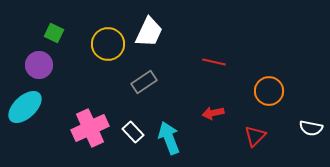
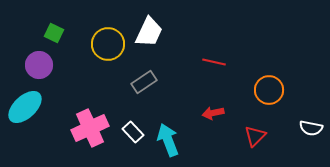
orange circle: moved 1 px up
cyan arrow: moved 1 px left, 2 px down
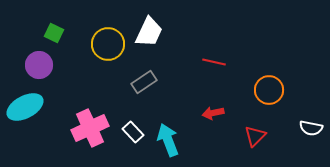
cyan ellipse: rotated 15 degrees clockwise
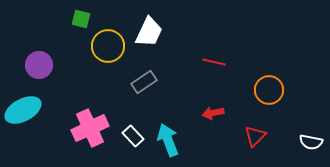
green square: moved 27 px right, 14 px up; rotated 12 degrees counterclockwise
yellow circle: moved 2 px down
cyan ellipse: moved 2 px left, 3 px down
white semicircle: moved 14 px down
white rectangle: moved 4 px down
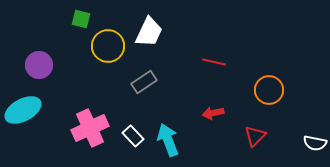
white semicircle: moved 4 px right, 1 px down
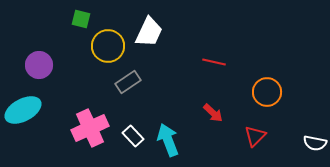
gray rectangle: moved 16 px left
orange circle: moved 2 px left, 2 px down
red arrow: rotated 125 degrees counterclockwise
